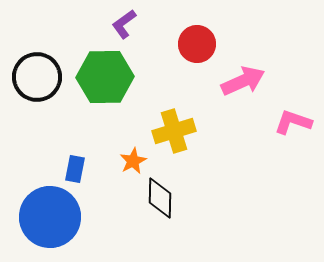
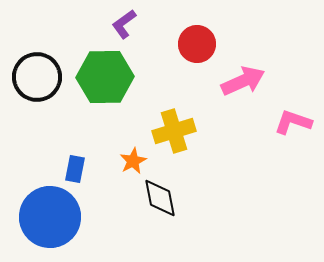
black diamond: rotated 12 degrees counterclockwise
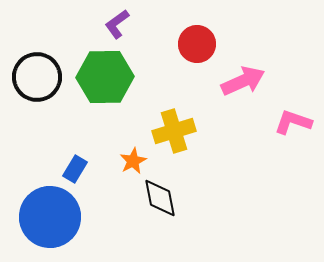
purple L-shape: moved 7 px left
blue rectangle: rotated 20 degrees clockwise
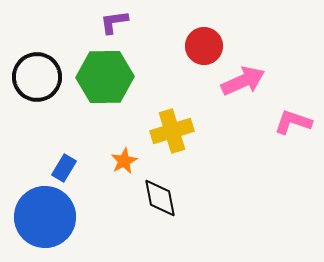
purple L-shape: moved 3 px left, 2 px up; rotated 28 degrees clockwise
red circle: moved 7 px right, 2 px down
yellow cross: moved 2 px left
orange star: moved 9 px left
blue rectangle: moved 11 px left, 1 px up
blue circle: moved 5 px left
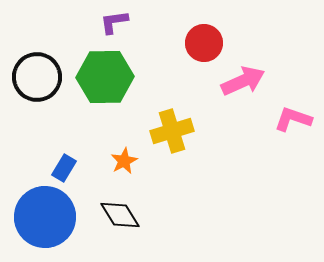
red circle: moved 3 px up
pink L-shape: moved 3 px up
black diamond: moved 40 px left, 17 px down; rotated 21 degrees counterclockwise
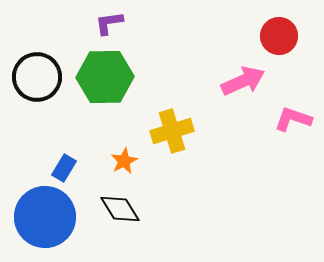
purple L-shape: moved 5 px left, 1 px down
red circle: moved 75 px right, 7 px up
black diamond: moved 6 px up
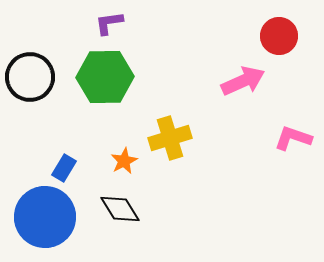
black circle: moved 7 px left
pink L-shape: moved 19 px down
yellow cross: moved 2 px left, 7 px down
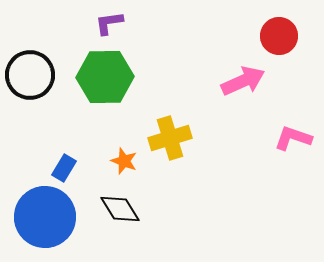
black circle: moved 2 px up
orange star: rotated 24 degrees counterclockwise
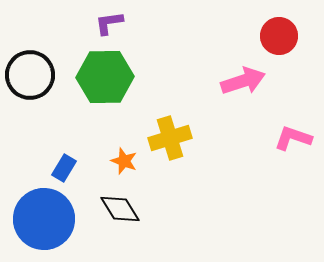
pink arrow: rotated 6 degrees clockwise
blue circle: moved 1 px left, 2 px down
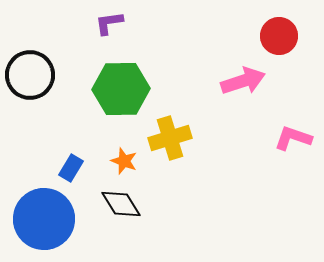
green hexagon: moved 16 px right, 12 px down
blue rectangle: moved 7 px right
black diamond: moved 1 px right, 5 px up
